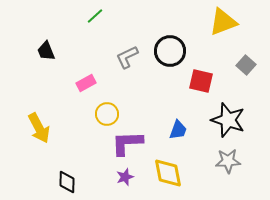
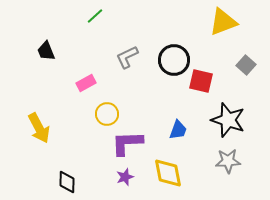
black circle: moved 4 px right, 9 px down
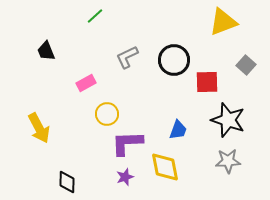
red square: moved 6 px right, 1 px down; rotated 15 degrees counterclockwise
yellow diamond: moved 3 px left, 6 px up
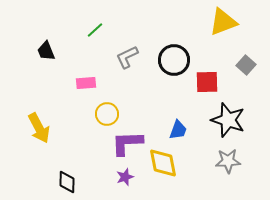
green line: moved 14 px down
pink rectangle: rotated 24 degrees clockwise
yellow diamond: moved 2 px left, 4 px up
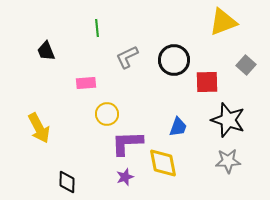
green line: moved 2 px right, 2 px up; rotated 54 degrees counterclockwise
blue trapezoid: moved 3 px up
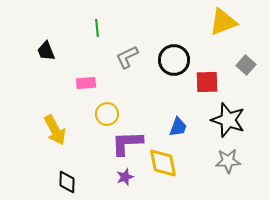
yellow arrow: moved 16 px right, 2 px down
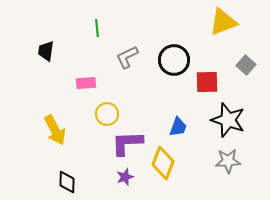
black trapezoid: rotated 30 degrees clockwise
yellow diamond: rotated 32 degrees clockwise
